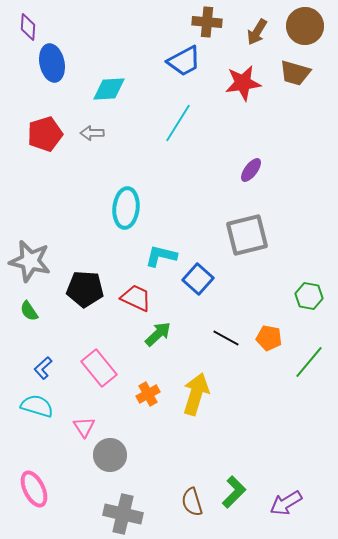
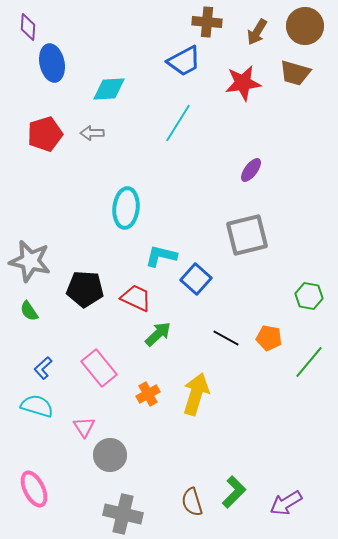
blue square: moved 2 px left
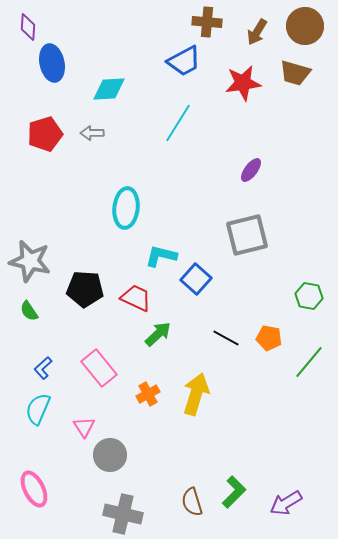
cyan semicircle: moved 1 px right, 3 px down; rotated 84 degrees counterclockwise
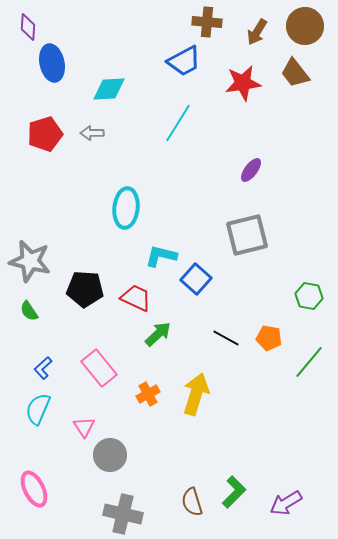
brown trapezoid: rotated 36 degrees clockwise
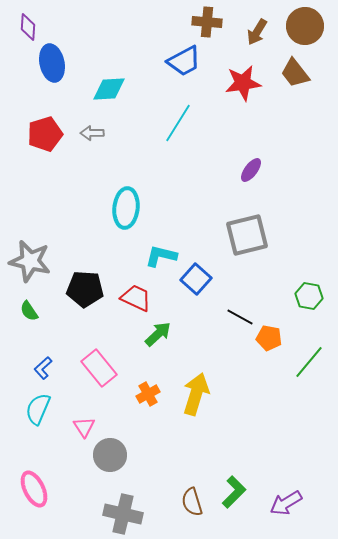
black line: moved 14 px right, 21 px up
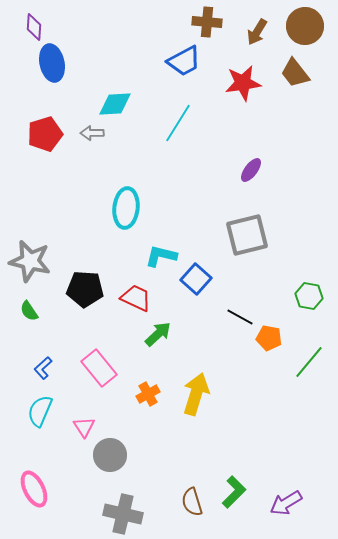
purple diamond: moved 6 px right
cyan diamond: moved 6 px right, 15 px down
cyan semicircle: moved 2 px right, 2 px down
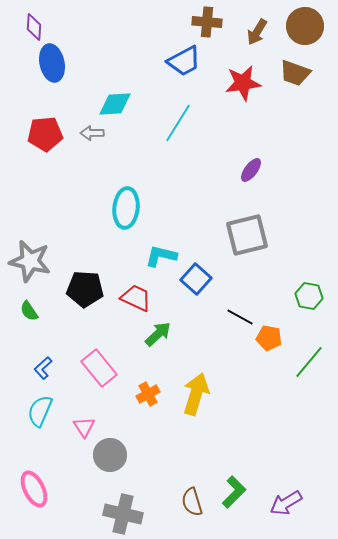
brown trapezoid: rotated 32 degrees counterclockwise
red pentagon: rotated 12 degrees clockwise
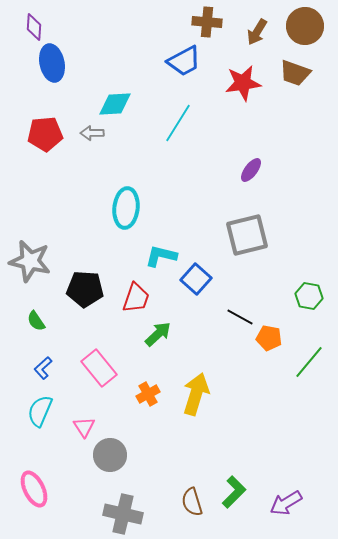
red trapezoid: rotated 84 degrees clockwise
green semicircle: moved 7 px right, 10 px down
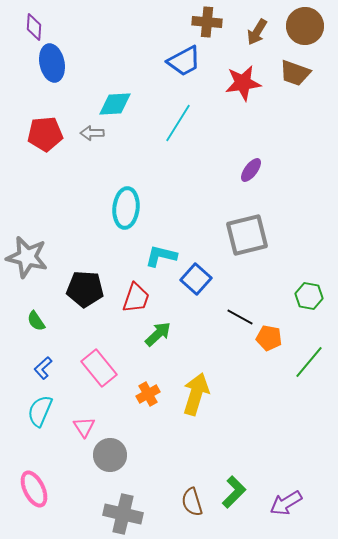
gray star: moved 3 px left, 4 px up
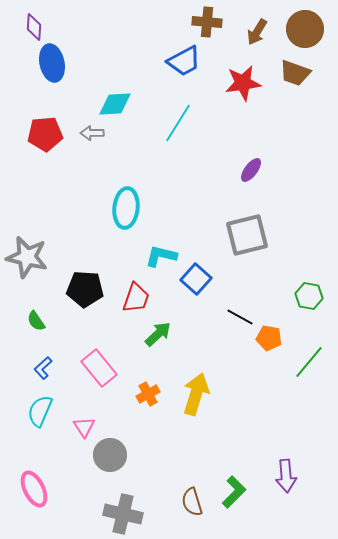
brown circle: moved 3 px down
purple arrow: moved 27 px up; rotated 64 degrees counterclockwise
